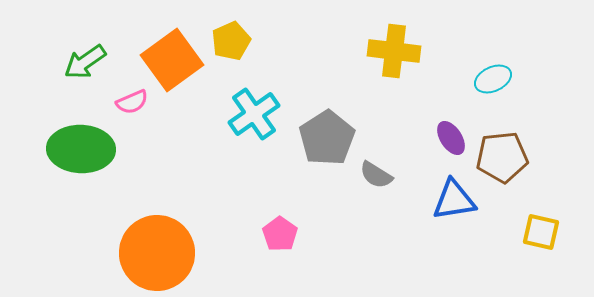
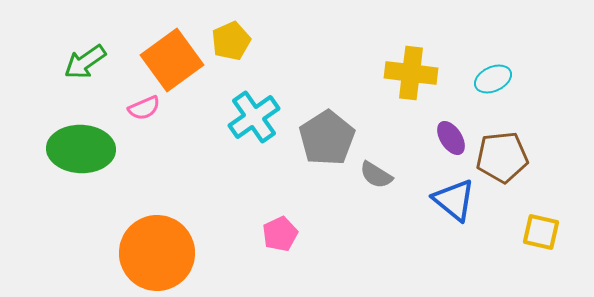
yellow cross: moved 17 px right, 22 px down
pink semicircle: moved 12 px right, 6 px down
cyan cross: moved 3 px down
blue triangle: rotated 48 degrees clockwise
pink pentagon: rotated 12 degrees clockwise
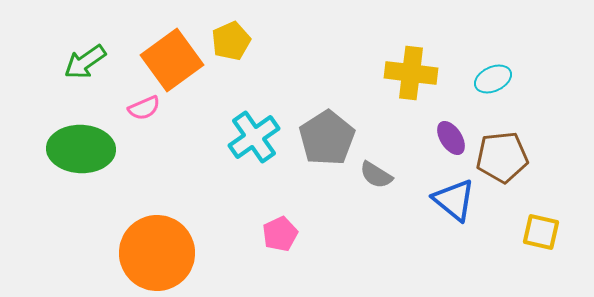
cyan cross: moved 20 px down
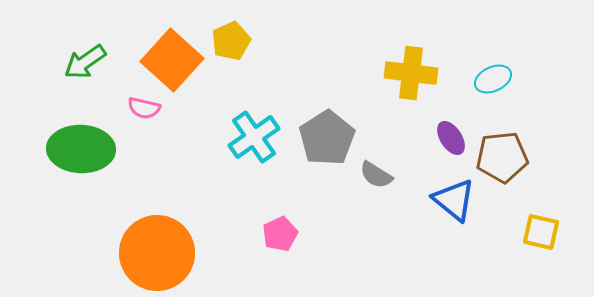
orange square: rotated 12 degrees counterclockwise
pink semicircle: rotated 36 degrees clockwise
